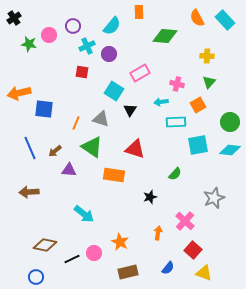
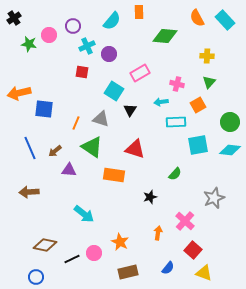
cyan semicircle at (112, 26): moved 5 px up
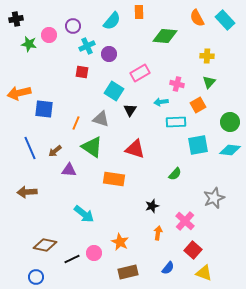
black cross at (14, 18): moved 2 px right, 1 px down; rotated 24 degrees clockwise
orange rectangle at (114, 175): moved 4 px down
brown arrow at (29, 192): moved 2 px left
black star at (150, 197): moved 2 px right, 9 px down
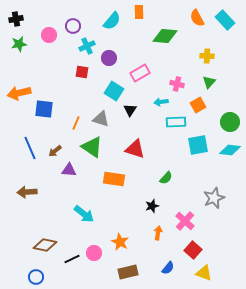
green star at (29, 44): moved 10 px left; rotated 21 degrees counterclockwise
purple circle at (109, 54): moved 4 px down
green semicircle at (175, 174): moved 9 px left, 4 px down
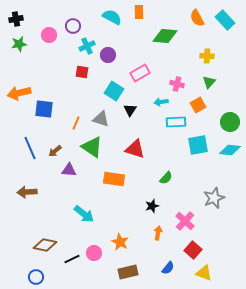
cyan semicircle at (112, 21): moved 4 px up; rotated 102 degrees counterclockwise
purple circle at (109, 58): moved 1 px left, 3 px up
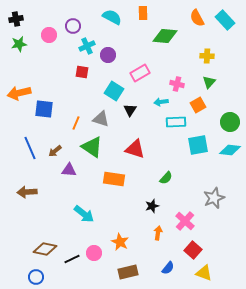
orange rectangle at (139, 12): moved 4 px right, 1 px down
brown diamond at (45, 245): moved 4 px down
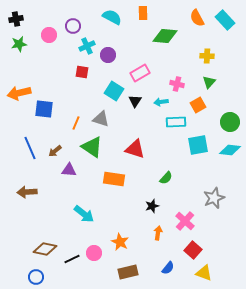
black triangle at (130, 110): moved 5 px right, 9 px up
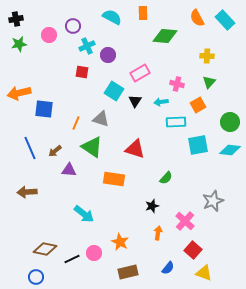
gray star at (214, 198): moved 1 px left, 3 px down
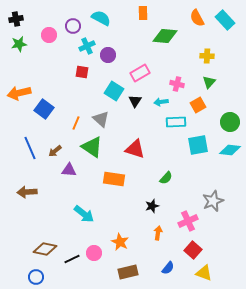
cyan semicircle at (112, 17): moved 11 px left, 1 px down
blue square at (44, 109): rotated 30 degrees clockwise
gray triangle at (101, 119): rotated 24 degrees clockwise
pink cross at (185, 221): moved 3 px right; rotated 24 degrees clockwise
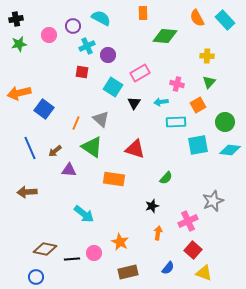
cyan square at (114, 91): moved 1 px left, 4 px up
black triangle at (135, 101): moved 1 px left, 2 px down
green circle at (230, 122): moved 5 px left
black line at (72, 259): rotated 21 degrees clockwise
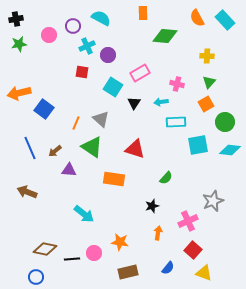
orange square at (198, 105): moved 8 px right, 1 px up
brown arrow at (27, 192): rotated 24 degrees clockwise
orange star at (120, 242): rotated 18 degrees counterclockwise
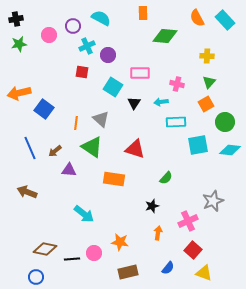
pink rectangle at (140, 73): rotated 30 degrees clockwise
orange line at (76, 123): rotated 16 degrees counterclockwise
